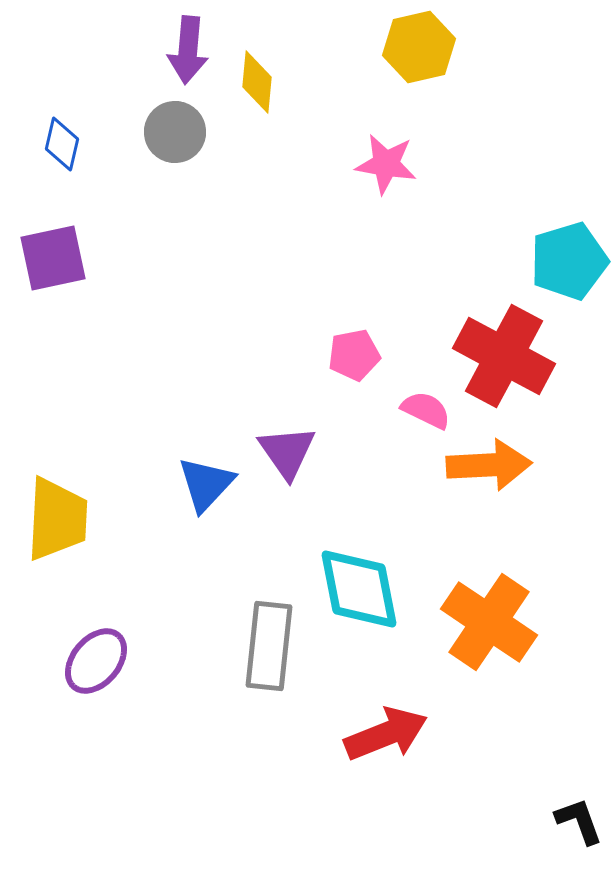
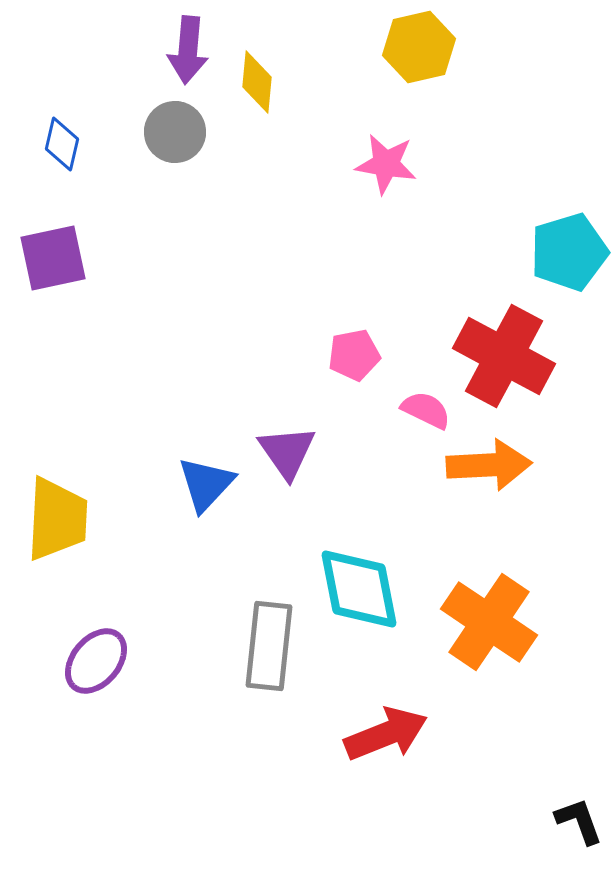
cyan pentagon: moved 9 px up
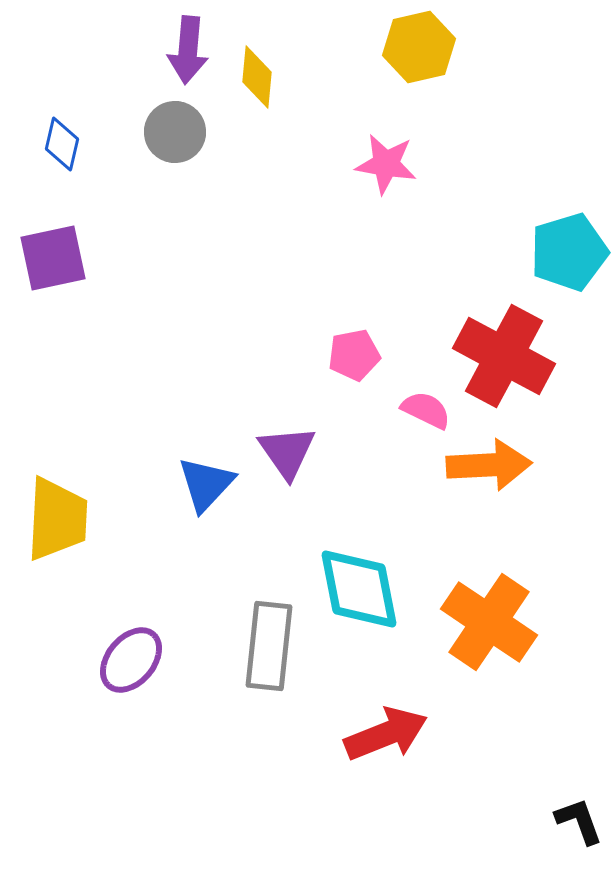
yellow diamond: moved 5 px up
purple ellipse: moved 35 px right, 1 px up
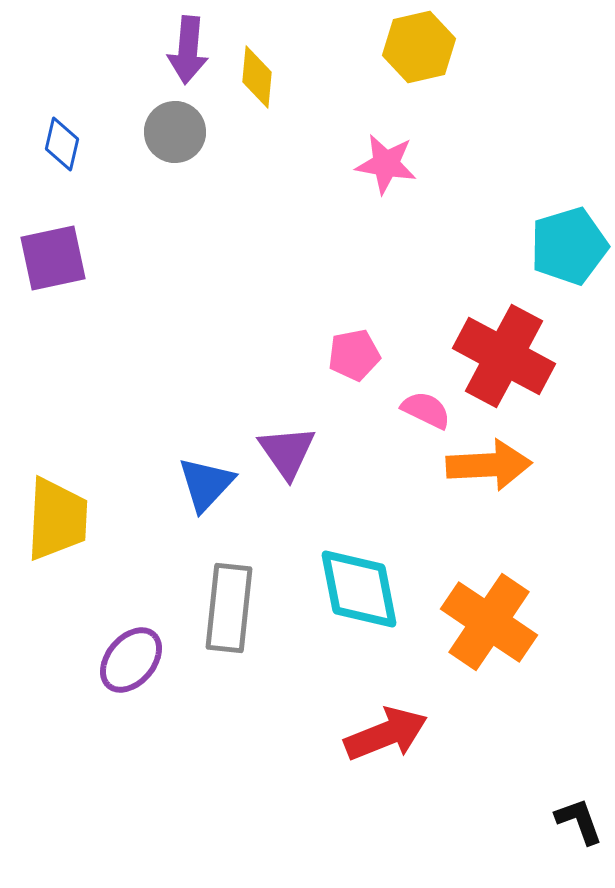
cyan pentagon: moved 6 px up
gray rectangle: moved 40 px left, 38 px up
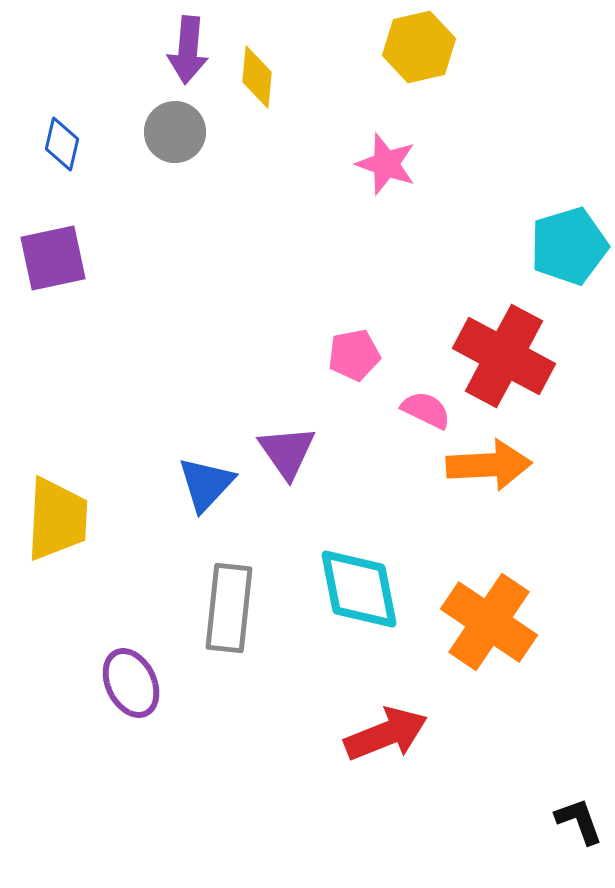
pink star: rotated 10 degrees clockwise
purple ellipse: moved 23 px down; rotated 66 degrees counterclockwise
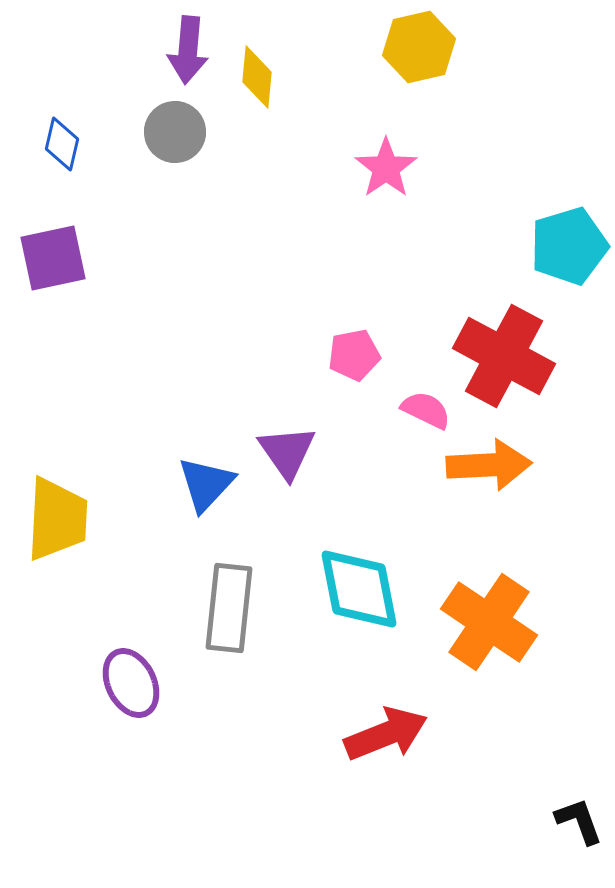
pink star: moved 4 px down; rotated 18 degrees clockwise
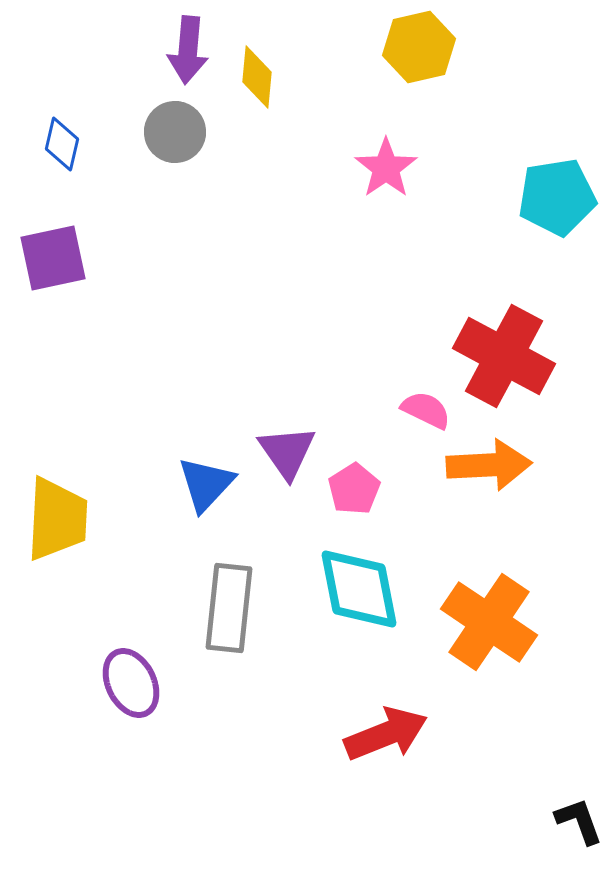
cyan pentagon: moved 12 px left, 49 px up; rotated 8 degrees clockwise
pink pentagon: moved 134 px down; rotated 21 degrees counterclockwise
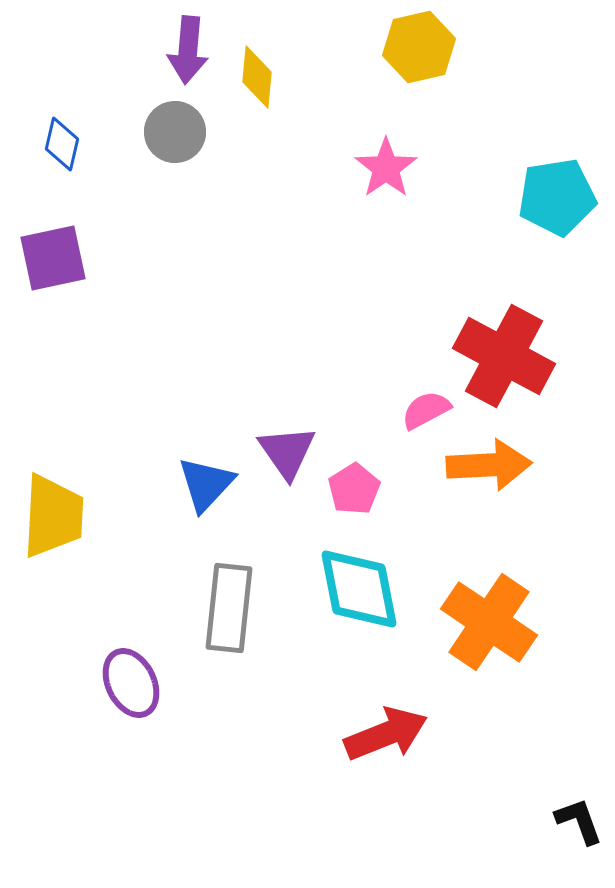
pink semicircle: rotated 54 degrees counterclockwise
yellow trapezoid: moved 4 px left, 3 px up
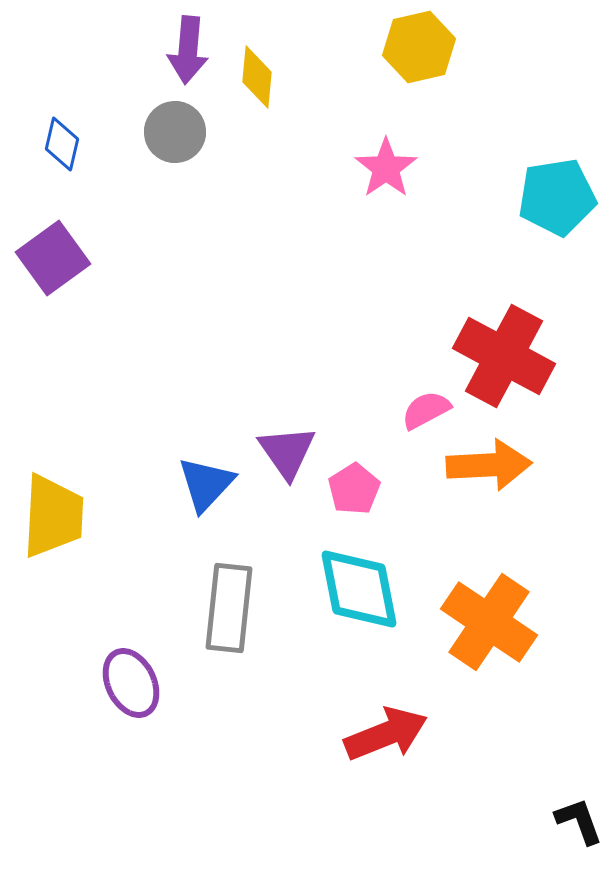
purple square: rotated 24 degrees counterclockwise
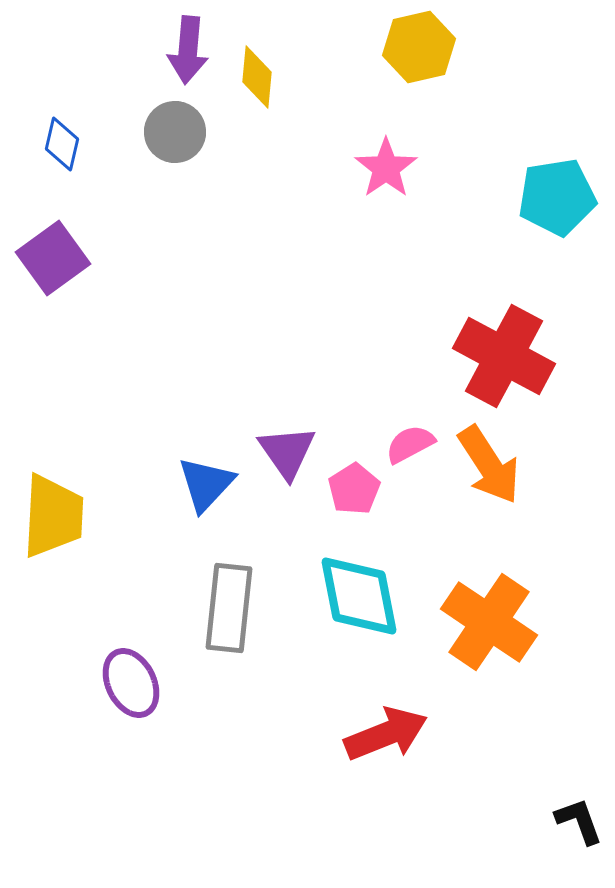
pink semicircle: moved 16 px left, 34 px down
orange arrow: rotated 60 degrees clockwise
cyan diamond: moved 7 px down
